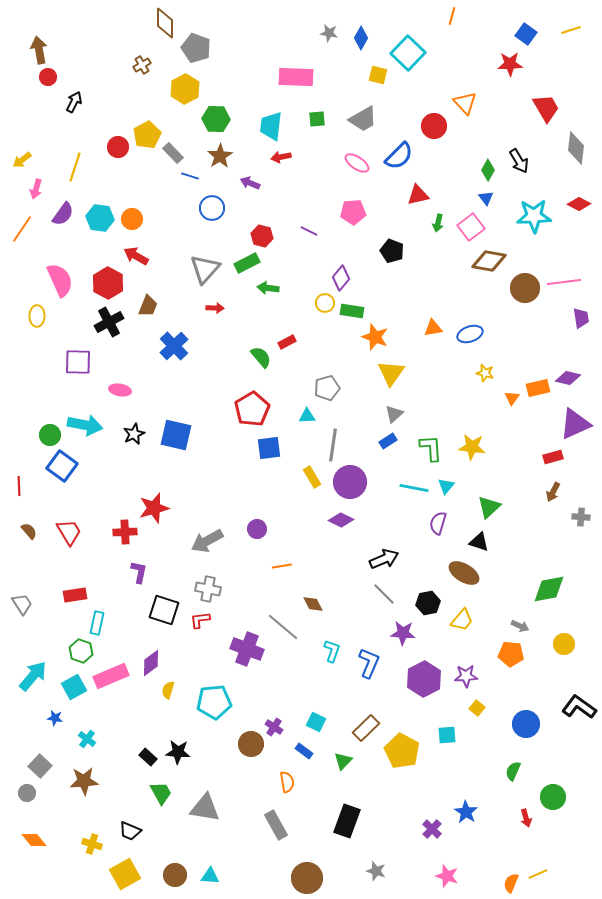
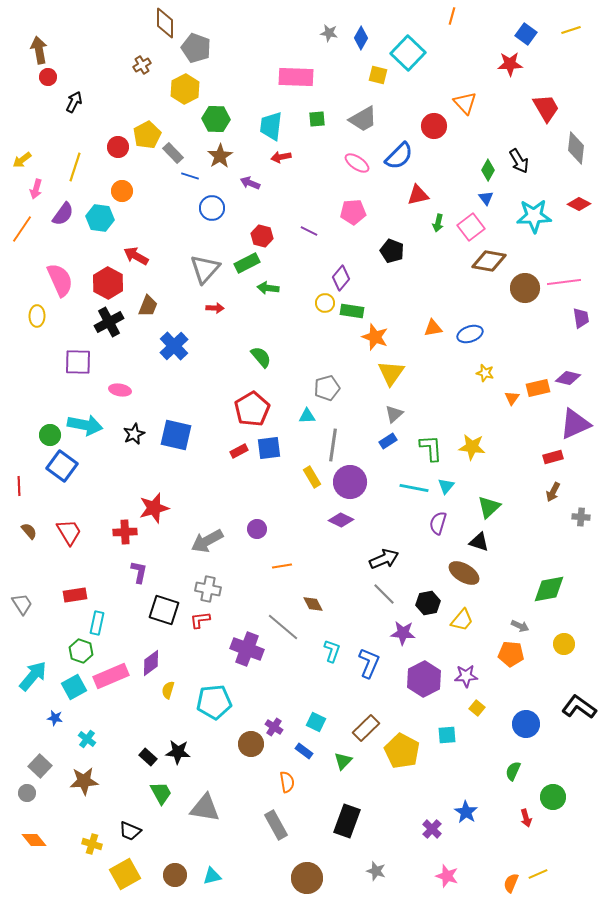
orange circle at (132, 219): moved 10 px left, 28 px up
red rectangle at (287, 342): moved 48 px left, 109 px down
cyan triangle at (210, 876): moved 2 px right; rotated 18 degrees counterclockwise
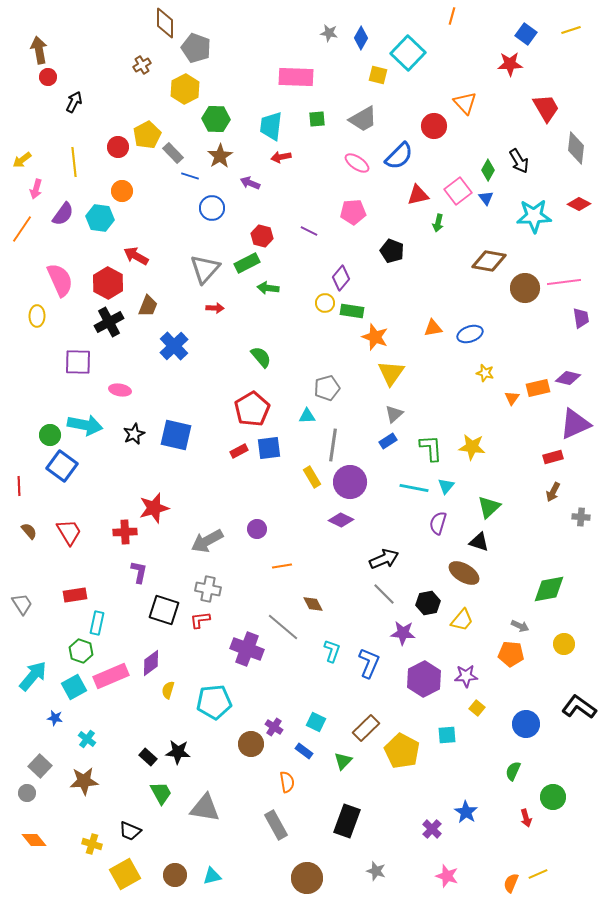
yellow line at (75, 167): moved 1 px left, 5 px up; rotated 24 degrees counterclockwise
pink square at (471, 227): moved 13 px left, 36 px up
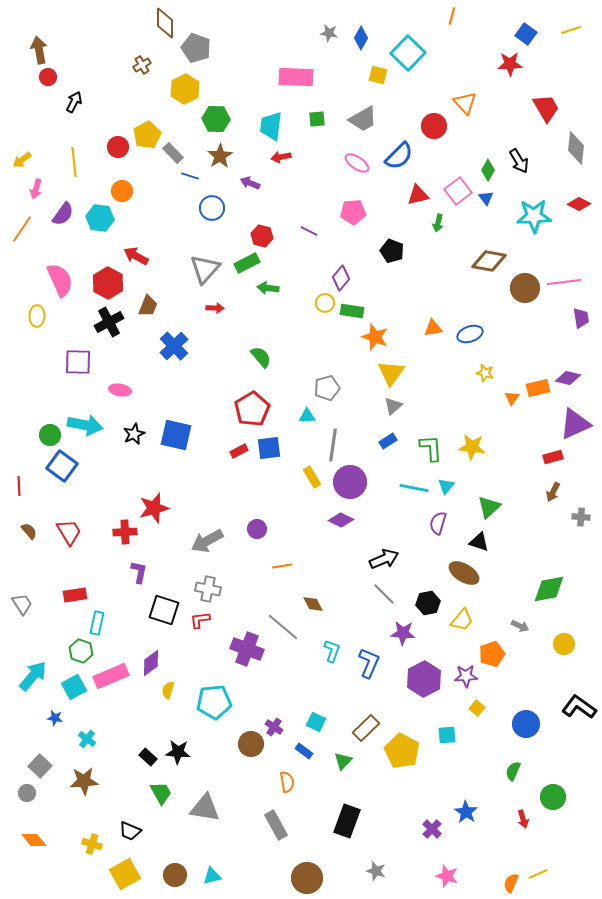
gray triangle at (394, 414): moved 1 px left, 8 px up
orange pentagon at (511, 654): moved 19 px left; rotated 25 degrees counterclockwise
red arrow at (526, 818): moved 3 px left, 1 px down
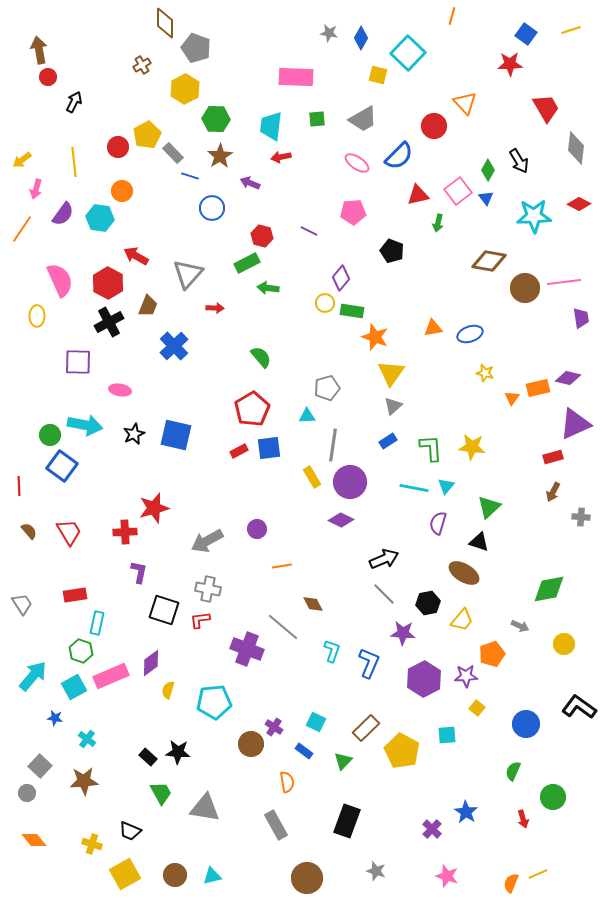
gray triangle at (205, 269): moved 17 px left, 5 px down
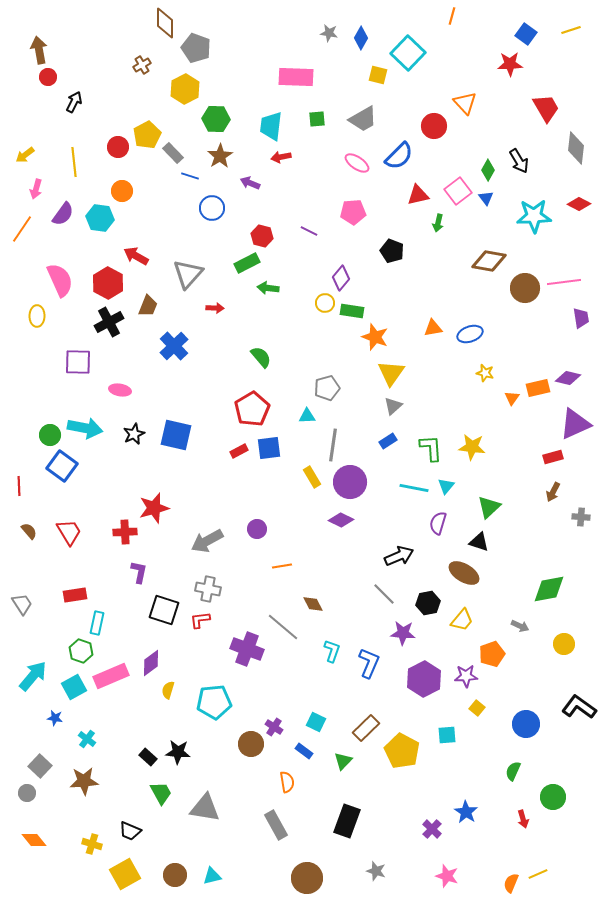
yellow arrow at (22, 160): moved 3 px right, 5 px up
cyan arrow at (85, 425): moved 3 px down
black arrow at (384, 559): moved 15 px right, 3 px up
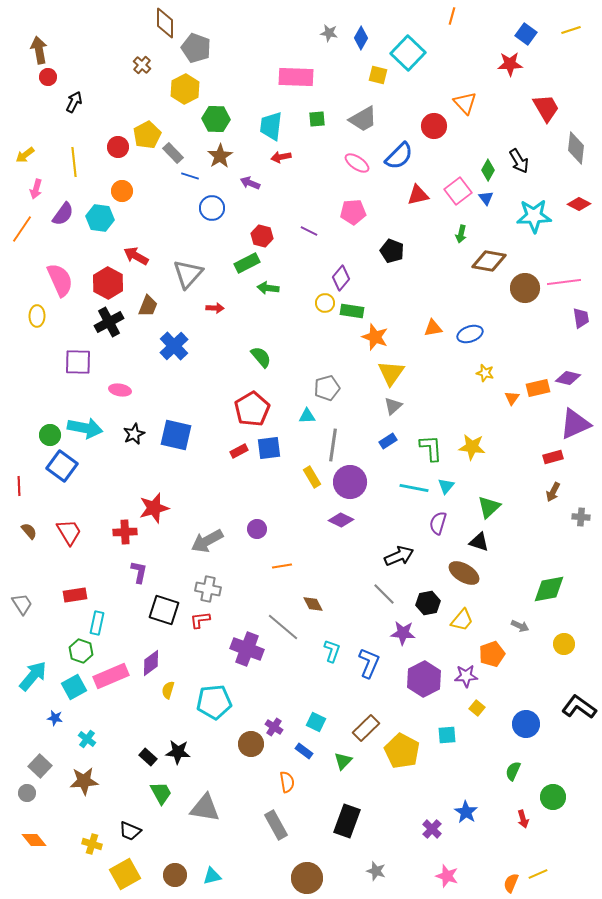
brown cross at (142, 65): rotated 18 degrees counterclockwise
green arrow at (438, 223): moved 23 px right, 11 px down
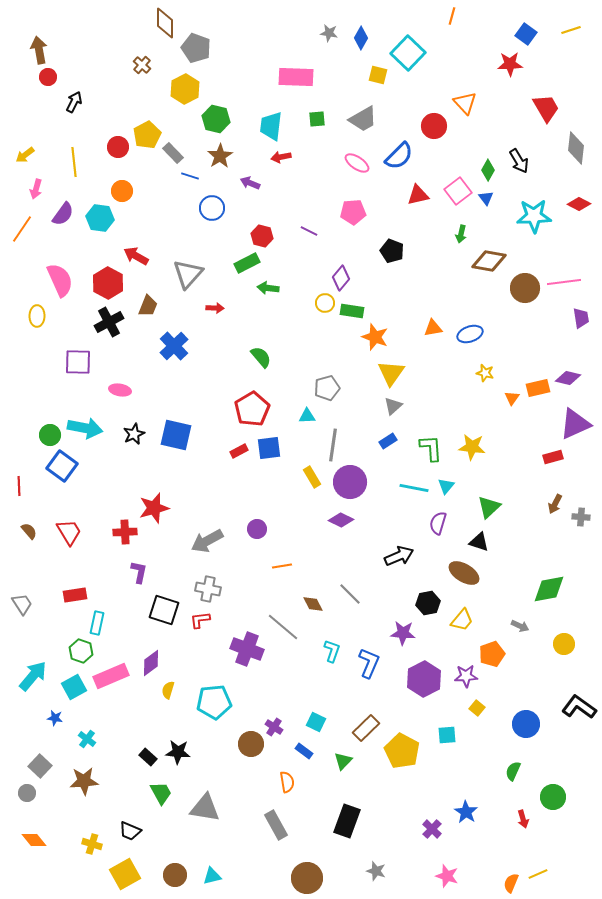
green hexagon at (216, 119): rotated 12 degrees clockwise
brown arrow at (553, 492): moved 2 px right, 12 px down
gray line at (384, 594): moved 34 px left
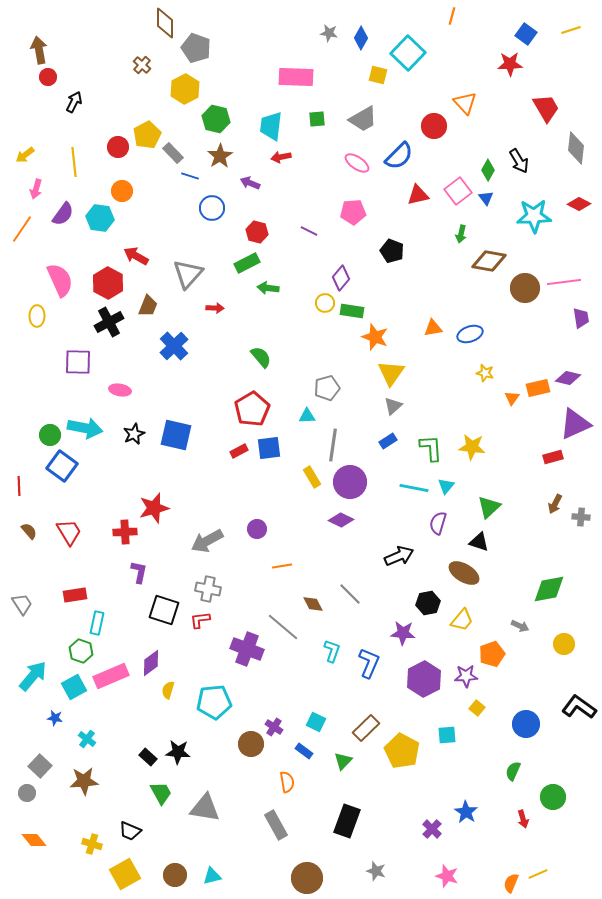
red hexagon at (262, 236): moved 5 px left, 4 px up
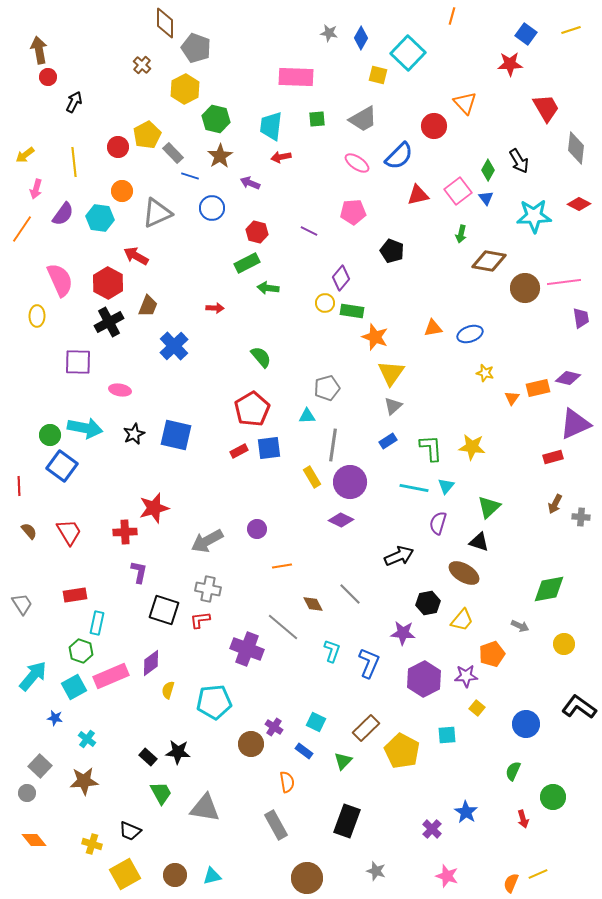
gray triangle at (188, 274): moved 31 px left, 61 px up; rotated 24 degrees clockwise
